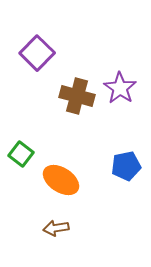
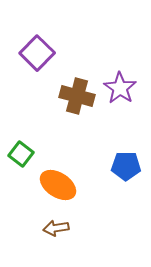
blue pentagon: rotated 12 degrees clockwise
orange ellipse: moved 3 px left, 5 px down
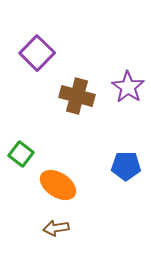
purple star: moved 8 px right, 1 px up
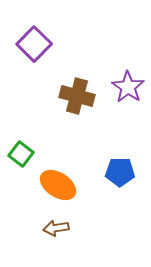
purple square: moved 3 px left, 9 px up
blue pentagon: moved 6 px left, 6 px down
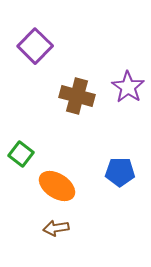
purple square: moved 1 px right, 2 px down
orange ellipse: moved 1 px left, 1 px down
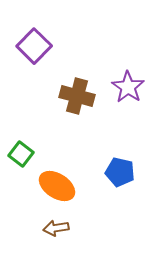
purple square: moved 1 px left
blue pentagon: rotated 12 degrees clockwise
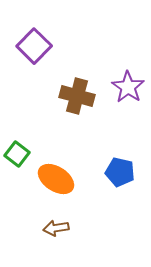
green square: moved 4 px left
orange ellipse: moved 1 px left, 7 px up
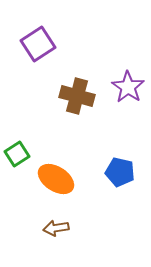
purple square: moved 4 px right, 2 px up; rotated 12 degrees clockwise
green square: rotated 20 degrees clockwise
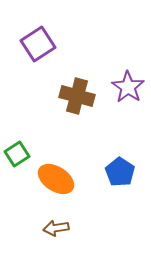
blue pentagon: rotated 20 degrees clockwise
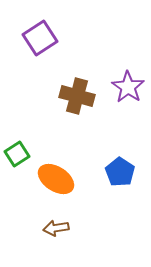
purple square: moved 2 px right, 6 px up
